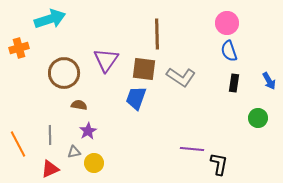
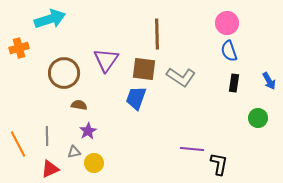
gray line: moved 3 px left, 1 px down
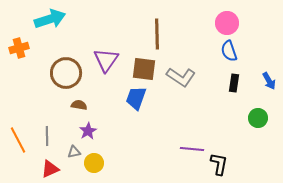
brown circle: moved 2 px right
orange line: moved 4 px up
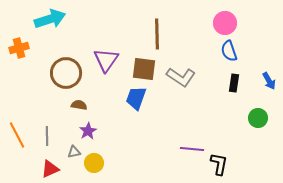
pink circle: moved 2 px left
orange line: moved 1 px left, 5 px up
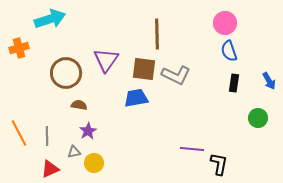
gray L-shape: moved 5 px left, 2 px up; rotated 8 degrees counterclockwise
blue trapezoid: rotated 60 degrees clockwise
orange line: moved 2 px right, 2 px up
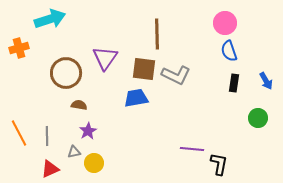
purple triangle: moved 1 px left, 2 px up
blue arrow: moved 3 px left
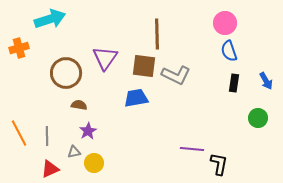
brown square: moved 3 px up
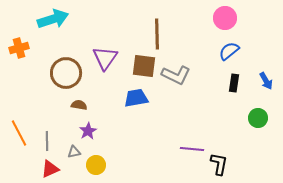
cyan arrow: moved 3 px right
pink circle: moved 5 px up
blue semicircle: rotated 70 degrees clockwise
gray line: moved 5 px down
yellow circle: moved 2 px right, 2 px down
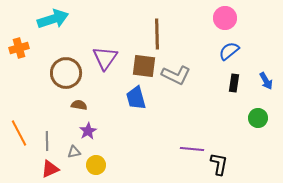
blue trapezoid: rotated 95 degrees counterclockwise
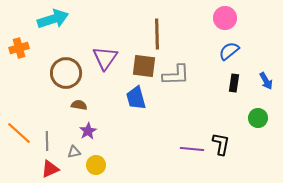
gray L-shape: rotated 28 degrees counterclockwise
orange line: rotated 20 degrees counterclockwise
black L-shape: moved 2 px right, 20 px up
